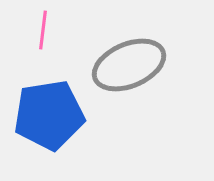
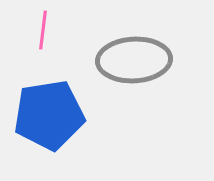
gray ellipse: moved 5 px right, 5 px up; rotated 20 degrees clockwise
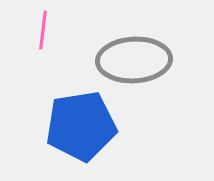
blue pentagon: moved 32 px right, 11 px down
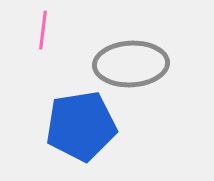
gray ellipse: moved 3 px left, 4 px down
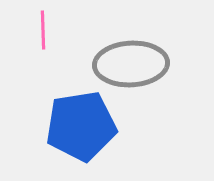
pink line: rotated 9 degrees counterclockwise
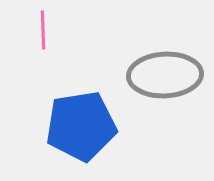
gray ellipse: moved 34 px right, 11 px down
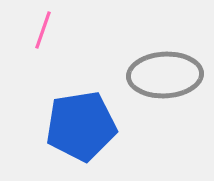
pink line: rotated 21 degrees clockwise
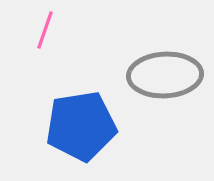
pink line: moved 2 px right
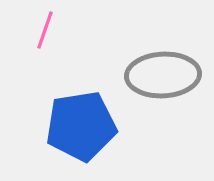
gray ellipse: moved 2 px left
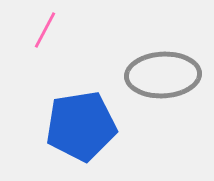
pink line: rotated 9 degrees clockwise
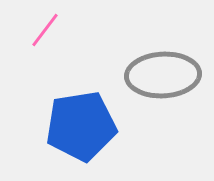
pink line: rotated 9 degrees clockwise
